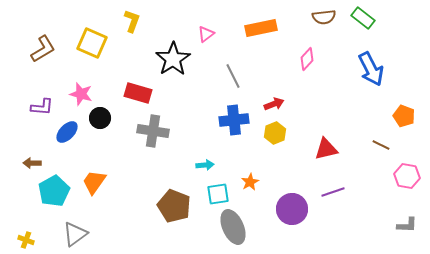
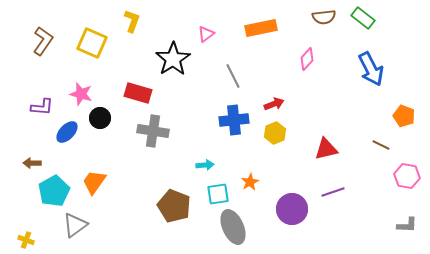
brown L-shape: moved 8 px up; rotated 24 degrees counterclockwise
gray triangle: moved 9 px up
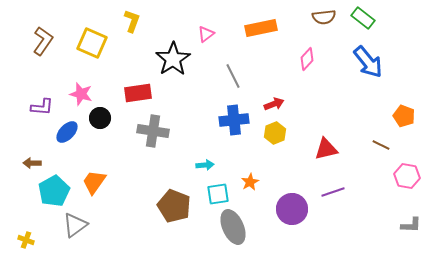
blue arrow: moved 3 px left, 7 px up; rotated 12 degrees counterclockwise
red rectangle: rotated 24 degrees counterclockwise
gray L-shape: moved 4 px right
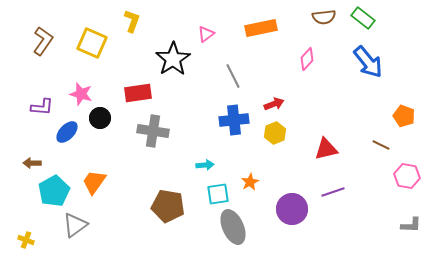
brown pentagon: moved 6 px left; rotated 12 degrees counterclockwise
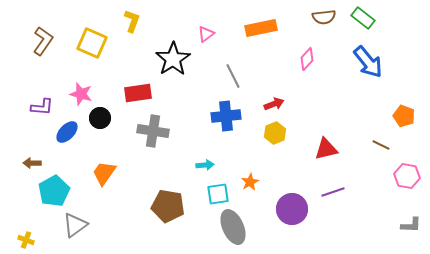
blue cross: moved 8 px left, 4 px up
orange trapezoid: moved 10 px right, 9 px up
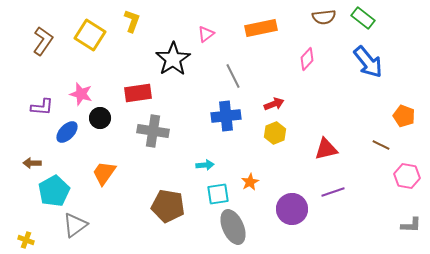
yellow square: moved 2 px left, 8 px up; rotated 8 degrees clockwise
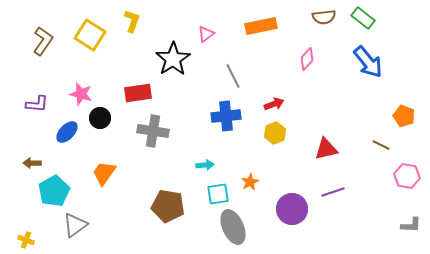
orange rectangle: moved 2 px up
purple L-shape: moved 5 px left, 3 px up
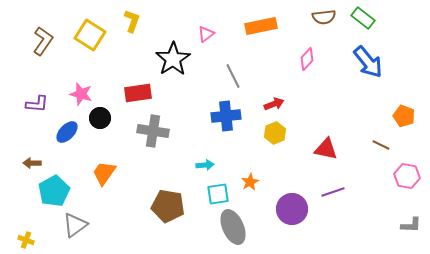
red triangle: rotated 25 degrees clockwise
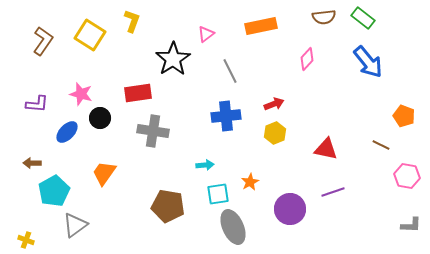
gray line: moved 3 px left, 5 px up
purple circle: moved 2 px left
